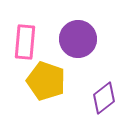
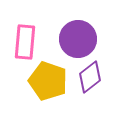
yellow pentagon: moved 2 px right
purple diamond: moved 14 px left, 21 px up
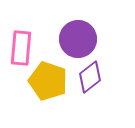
pink rectangle: moved 4 px left, 6 px down
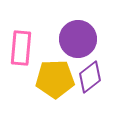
yellow pentagon: moved 7 px right, 2 px up; rotated 21 degrees counterclockwise
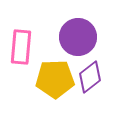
purple circle: moved 2 px up
pink rectangle: moved 1 px up
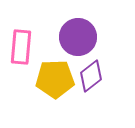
purple diamond: moved 1 px right, 1 px up
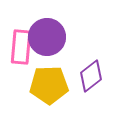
purple circle: moved 31 px left
yellow pentagon: moved 6 px left, 6 px down
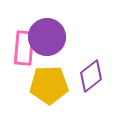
pink rectangle: moved 3 px right, 1 px down
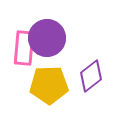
purple circle: moved 1 px down
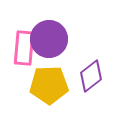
purple circle: moved 2 px right, 1 px down
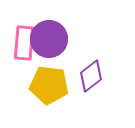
pink rectangle: moved 5 px up
yellow pentagon: rotated 9 degrees clockwise
